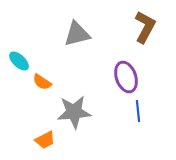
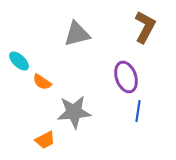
blue line: rotated 15 degrees clockwise
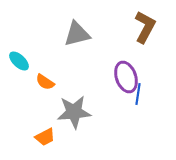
orange semicircle: moved 3 px right
blue line: moved 17 px up
orange trapezoid: moved 3 px up
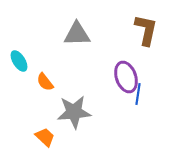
brown L-shape: moved 1 px right, 3 px down; rotated 16 degrees counterclockwise
gray triangle: rotated 12 degrees clockwise
cyan ellipse: rotated 15 degrees clockwise
orange semicircle: rotated 18 degrees clockwise
orange trapezoid: rotated 110 degrees counterclockwise
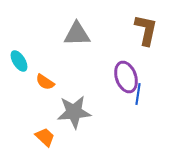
orange semicircle: rotated 18 degrees counterclockwise
